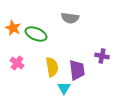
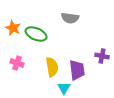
pink cross: rotated 16 degrees counterclockwise
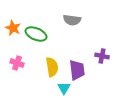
gray semicircle: moved 2 px right, 2 px down
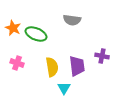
purple trapezoid: moved 4 px up
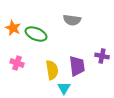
yellow semicircle: moved 3 px down
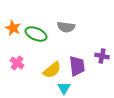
gray semicircle: moved 6 px left, 7 px down
pink cross: rotated 16 degrees clockwise
yellow semicircle: rotated 60 degrees clockwise
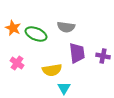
purple cross: moved 1 px right
purple trapezoid: moved 13 px up
yellow semicircle: rotated 30 degrees clockwise
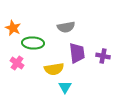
gray semicircle: rotated 18 degrees counterclockwise
green ellipse: moved 3 px left, 9 px down; rotated 20 degrees counterclockwise
yellow semicircle: moved 2 px right, 1 px up
cyan triangle: moved 1 px right, 1 px up
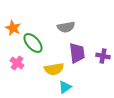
green ellipse: rotated 45 degrees clockwise
cyan triangle: rotated 24 degrees clockwise
